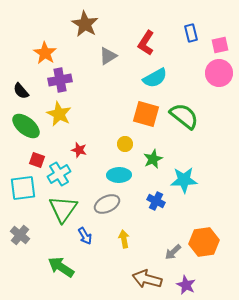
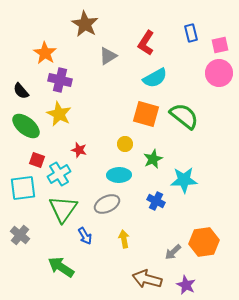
purple cross: rotated 25 degrees clockwise
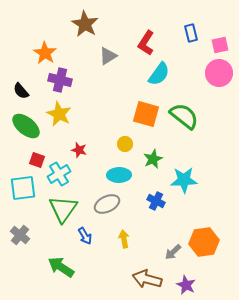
cyan semicircle: moved 4 px right, 4 px up; rotated 25 degrees counterclockwise
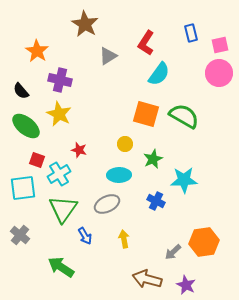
orange star: moved 8 px left, 2 px up
green semicircle: rotated 8 degrees counterclockwise
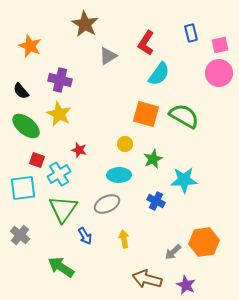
orange star: moved 7 px left, 5 px up; rotated 10 degrees counterclockwise
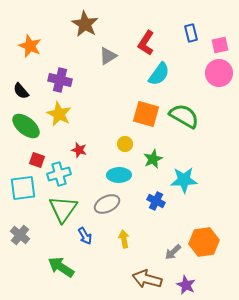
cyan cross: rotated 15 degrees clockwise
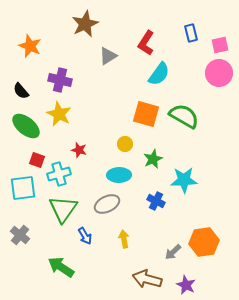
brown star: rotated 16 degrees clockwise
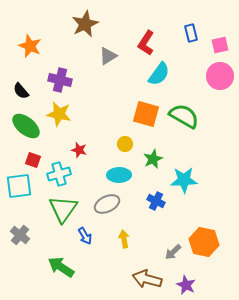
pink circle: moved 1 px right, 3 px down
yellow star: rotated 15 degrees counterclockwise
red square: moved 4 px left
cyan square: moved 4 px left, 2 px up
orange hexagon: rotated 20 degrees clockwise
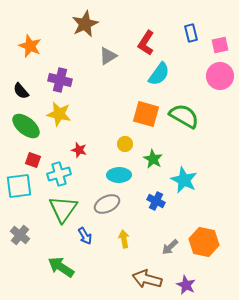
green star: rotated 18 degrees counterclockwise
cyan star: rotated 28 degrees clockwise
gray arrow: moved 3 px left, 5 px up
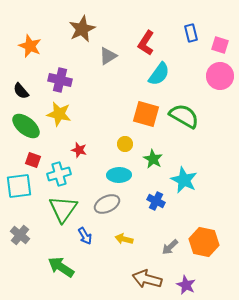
brown star: moved 3 px left, 5 px down
pink square: rotated 30 degrees clockwise
yellow arrow: rotated 66 degrees counterclockwise
